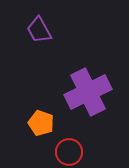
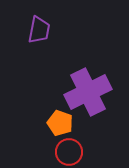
purple trapezoid: rotated 140 degrees counterclockwise
orange pentagon: moved 19 px right
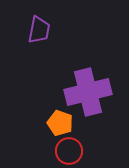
purple cross: rotated 12 degrees clockwise
red circle: moved 1 px up
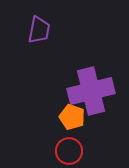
purple cross: moved 3 px right, 1 px up
orange pentagon: moved 12 px right, 6 px up
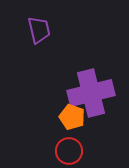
purple trapezoid: rotated 24 degrees counterclockwise
purple cross: moved 2 px down
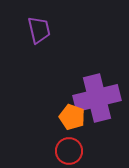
purple cross: moved 6 px right, 5 px down
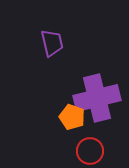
purple trapezoid: moved 13 px right, 13 px down
red circle: moved 21 px right
